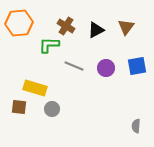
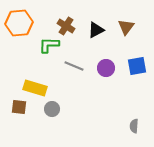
gray semicircle: moved 2 px left
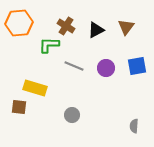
gray circle: moved 20 px right, 6 px down
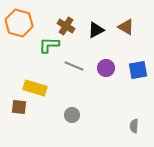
orange hexagon: rotated 20 degrees clockwise
brown triangle: rotated 36 degrees counterclockwise
blue square: moved 1 px right, 4 px down
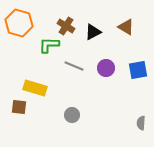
black triangle: moved 3 px left, 2 px down
gray semicircle: moved 7 px right, 3 px up
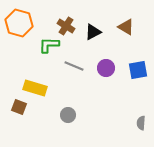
brown square: rotated 14 degrees clockwise
gray circle: moved 4 px left
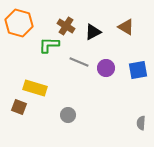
gray line: moved 5 px right, 4 px up
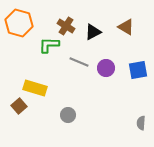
brown square: moved 1 px up; rotated 28 degrees clockwise
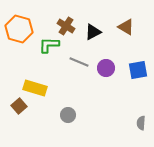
orange hexagon: moved 6 px down
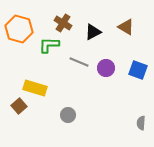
brown cross: moved 3 px left, 3 px up
blue square: rotated 30 degrees clockwise
